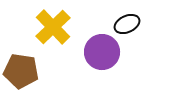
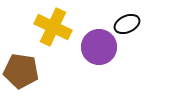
yellow cross: rotated 21 degrees counterclockwise
purple circle: moved 3 px left, 5 px up
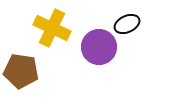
yellow cross: moved 1 px left, 1 px down
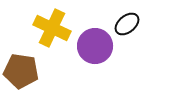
black ellipse: rotated 15 degrees counterclockwise
purple circle: moved 4 px left, 1 px up
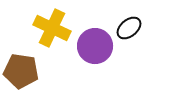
black ellipse: moved 2 px right, 4 px down
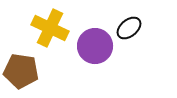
yellow cross: moved 2 px left
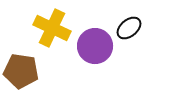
yellow cross: moved 2 px right
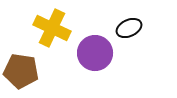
black ellipse: rotated 15 degrees clockwise
purple circle: moved 7 px down
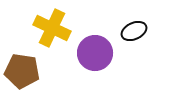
black ellipse: moved 5 px right, 3 px down
brown pentagon: moved 1 px right
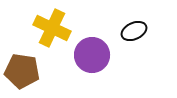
purple circle: moved 3 px left, 2 px down
